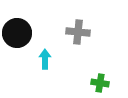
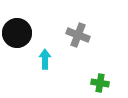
gray cross: moved 3 px down; rotated 15 degrees clockwise
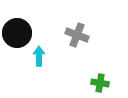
gray cross: moved 1 px left
cyan arrow: moved 6 px left, 3 px up
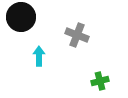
black circle: moved 4 px right, 16 px up
green cross: moved 2 px up; rotated 24 degrees counterclockwise
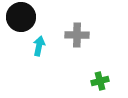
gray cross: rotated 20 degrees counterclockwise
cyan arrow: moved 10 px up; rotated 12 degrees clockwise
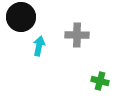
green cross: rotated 30 degrees clockwise
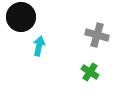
gray cross: moved 20 px right; rotated 15 degrees clockwise
green cross: moved 10 px left, 9 px up; rotated 18 degrees clockwise
